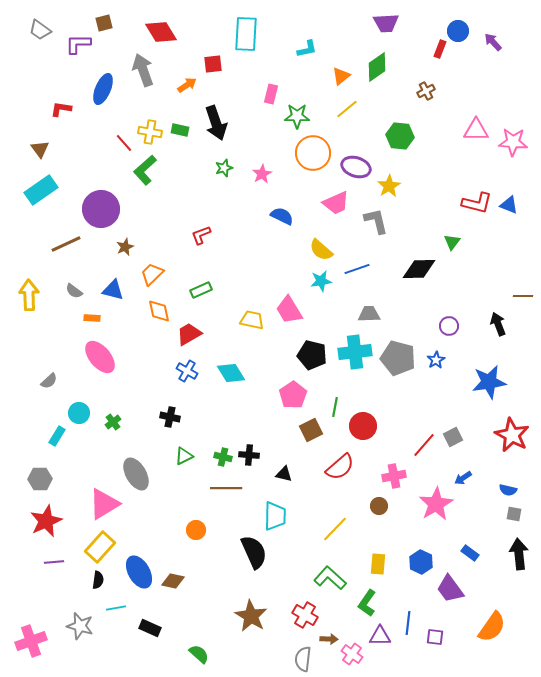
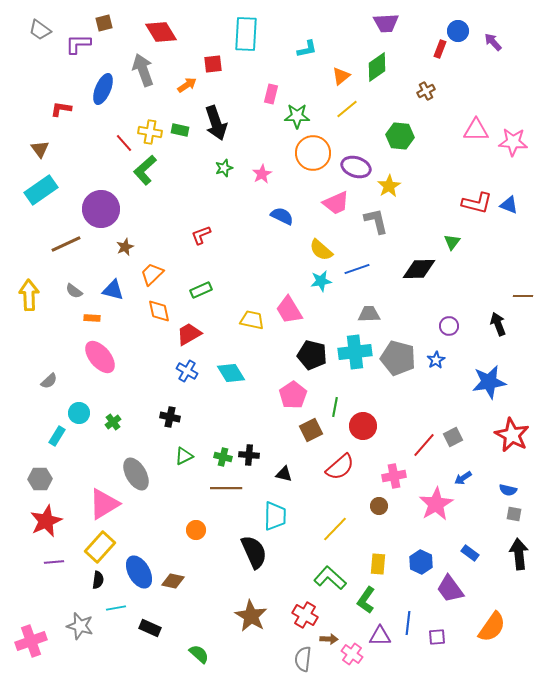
green L-shape at (367, 603): moved 1 px left, 3 px up
purple square at (435, 637): moved 2 px right; rotated 12 degrees counterclockwise
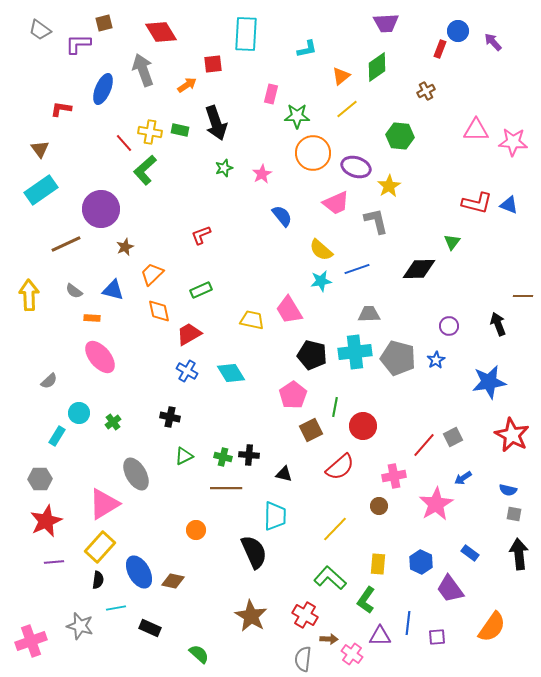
blue semicircle at (282, 216): rotated 25 degrees clockwise
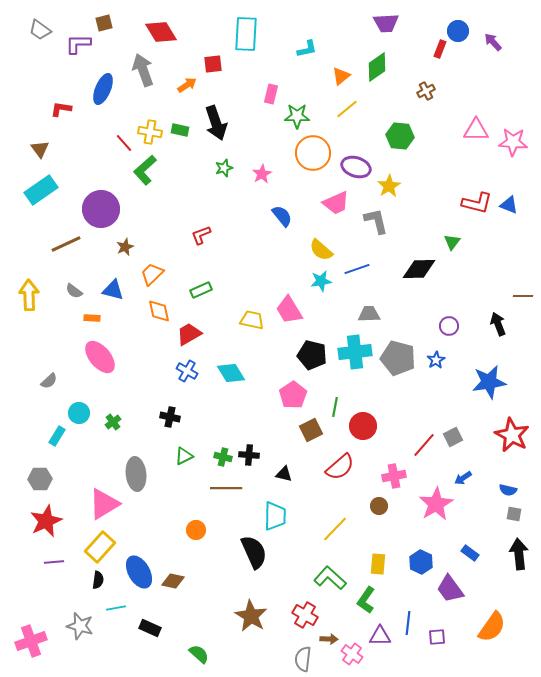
gray ellipse at (136, 474): rotated 24 degrees clockwise
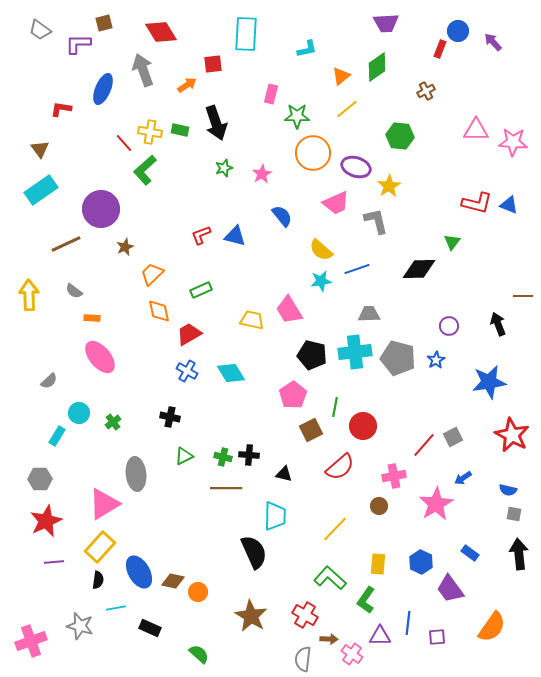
blue triangle at (113, 290): moved 122 px right, 54 px up
orange circle at (196, 530): moved 2 px right, 62 px down
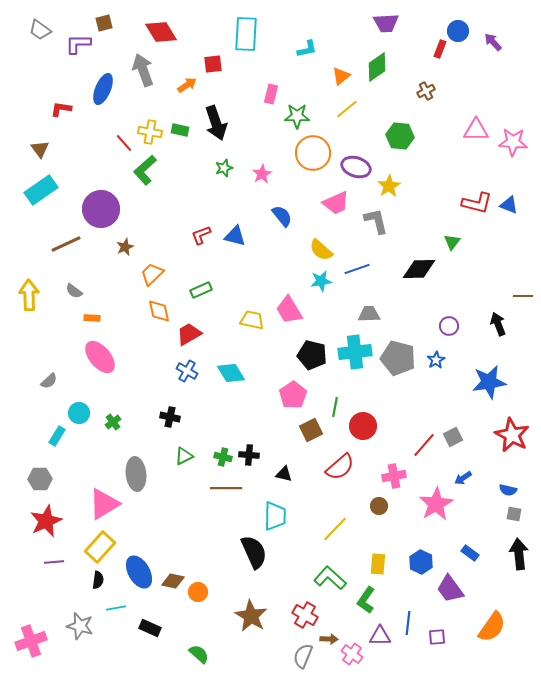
gray semicircle at (303, 659): moved 3 px up; rotated 15 degrees clockwise
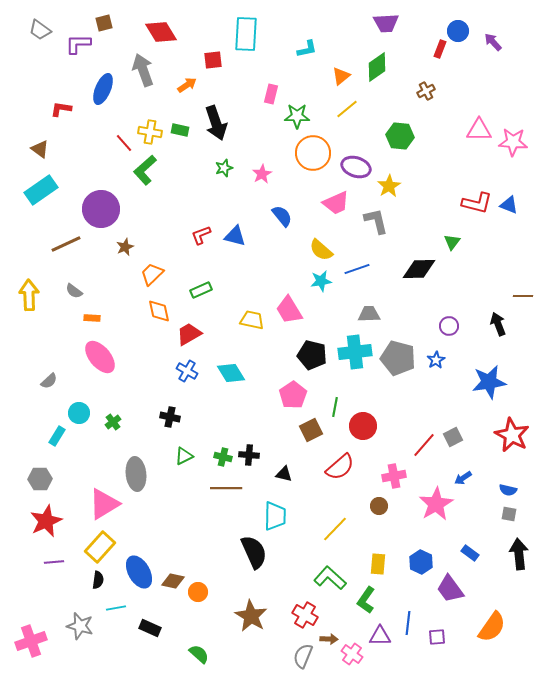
red square at (213, 64): moved 4 px up
pink triangle at (476, 130): moved 3 px right
brown triangle at (40, 149): rotated 18 degrees counterclockwise
gray square at (514, 514): moved 5 px left
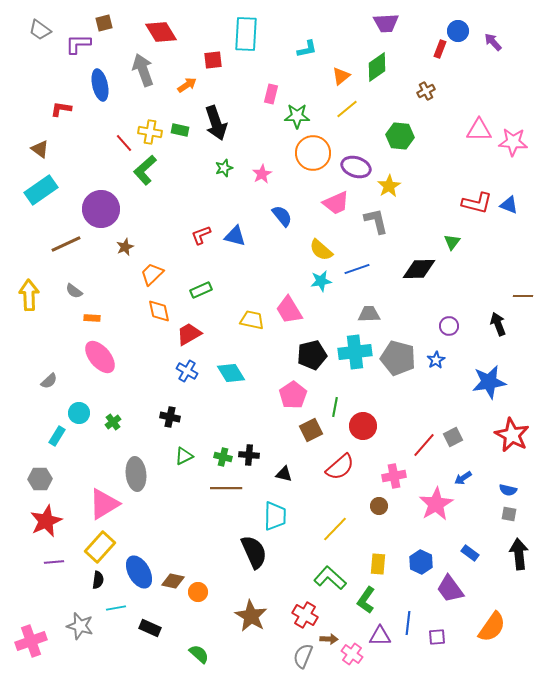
blue ellipse at (103, 89): moved 3 px left, 4 px up; rotated 36 degrees counterclockwise
black pentagon at (312, 355): rotated 28 degrees counterclockwise
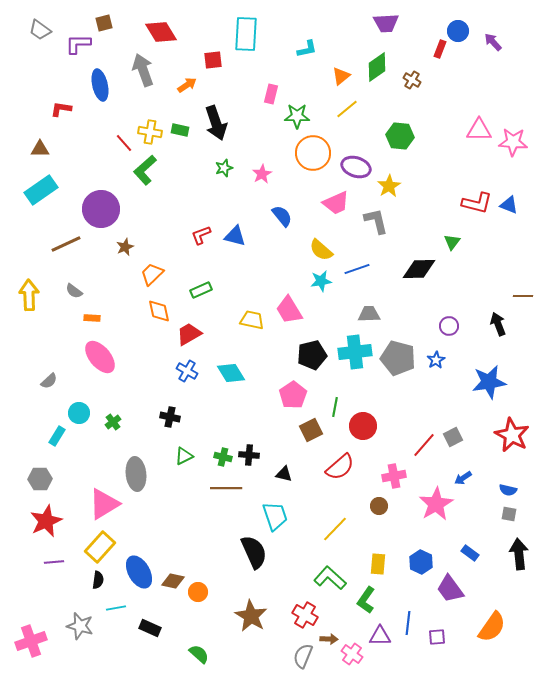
brown cross at (426, 91): moved 14 px left, 11 px up; rotated 30 degrees counterclockwise
brown triangle at (40, 149): rotated 36 degrees counterclockwise
cyan trapezoid at (275, 516): rotated 20 degrees counterclockwise
